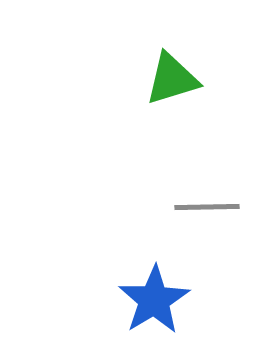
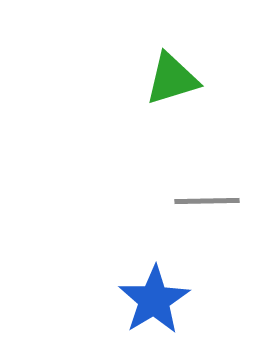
gray line: moved 6 px up
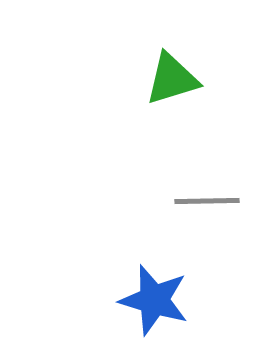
blue star: rotated 24 degrees counterclockwise
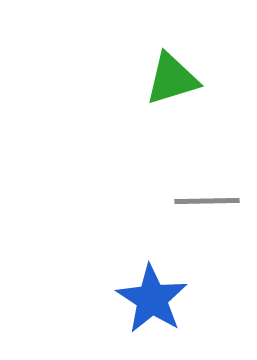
blue star: moved 2 px left, 1 px up; rotated 16 degrees clockwise
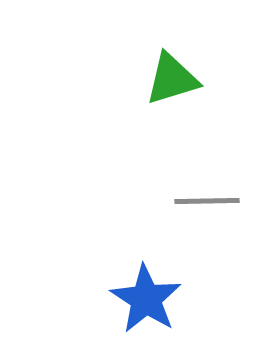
blue star: moved 6 px left
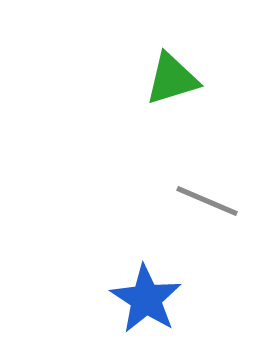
gray line: rotated 24 degrees clockwise
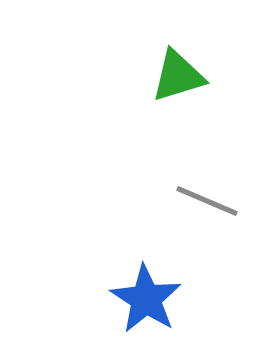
green triangle: moved 6 px right, 3 px up
